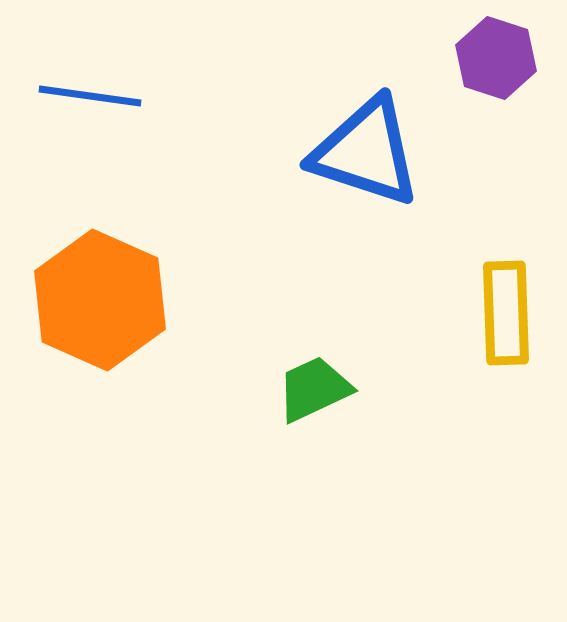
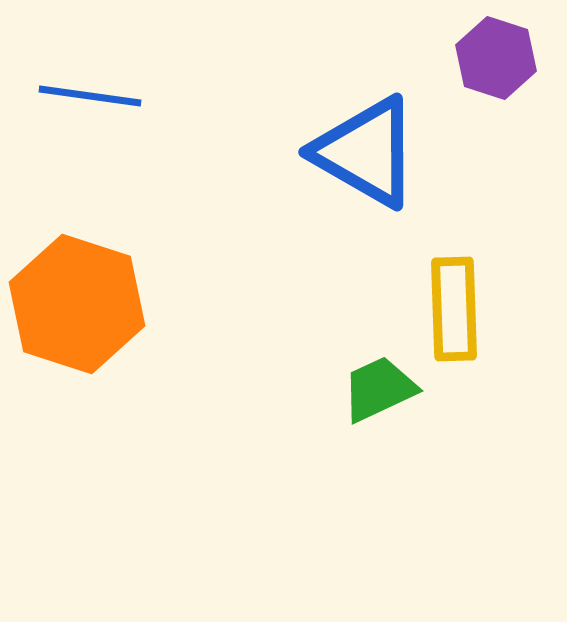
blue triangle: rotated 12 degrees clockwise
orange hexagon: moved 23 px left, 4 px down; rotated 6 degrees counterclockwise
yellow rectangle: moved 52 px left, 4 px up
green trapezoid: moved 65 px right
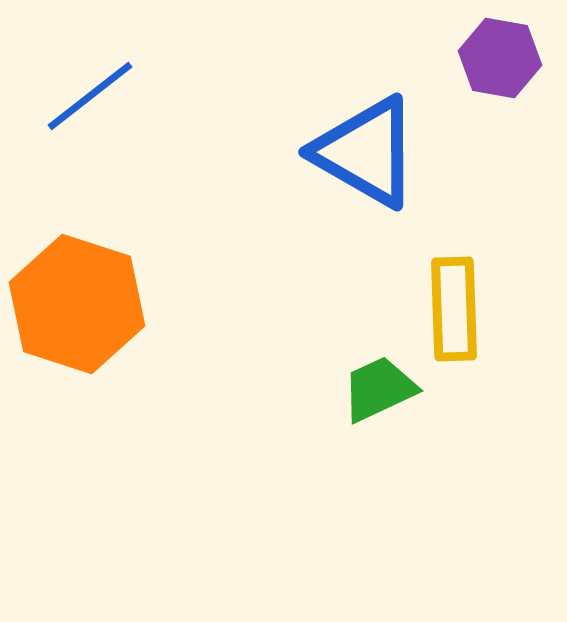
purple hexagon: moved 4 px right; rotated 8 degrees counterclockwise
blue line: rotated 46 degrees counterclockwise
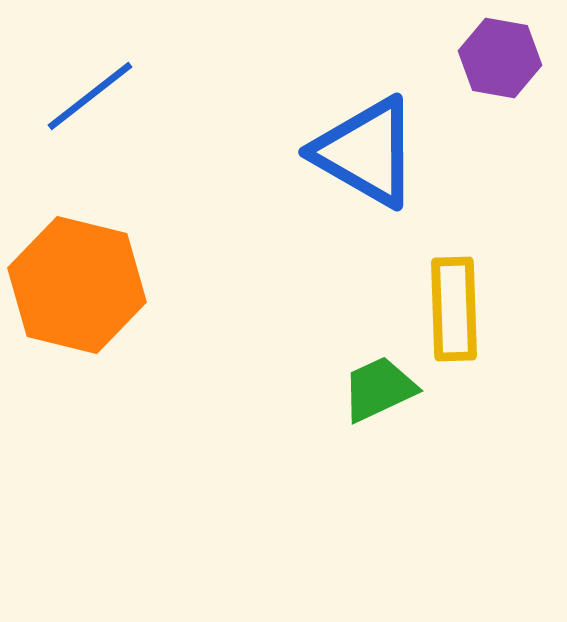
orange hexagon: moved 19 px up; rotated 4 degrees counterclockwise
